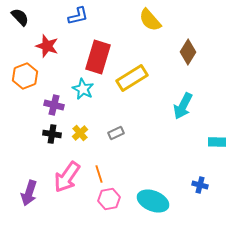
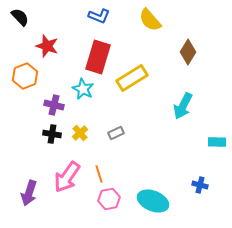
blue L-shape: moved 21 px right; rotated 35 degrees clockwise
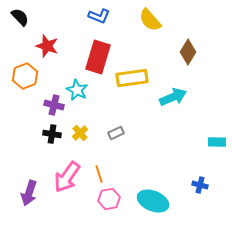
yellow rectangle: rotated 24 degrees clockwise
cyan star: moved 6 px left, 1 px down
cyan arrow: moved 10 px left, 9 px up; rotated 140 degrees counterclockwise
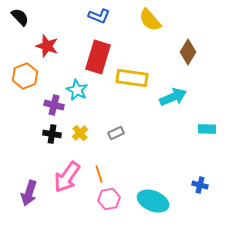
yellow rectangle: rotated 16 degrees clockwise
cyan rectangle: moved 10 px left, 13 px up
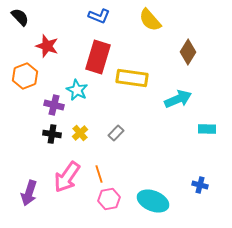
cyan arrow: moved 5 px right, 2 px down
gray rectangle: rotated 21 degrees counterclockwise
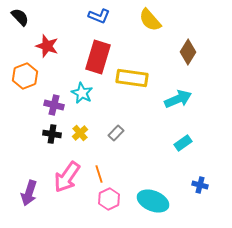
cyan star: moved 5 px right, 3 px down
cyan rectangle: moved 24 px left, 14 px down; rotated 36 degrees counterclockwise
pink hexagon: rotated 15 degrees counterclockwise
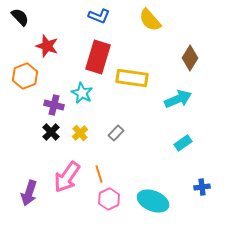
brown diamond: moved 2 px right, 6 px down
black cross: moved 1 px left, 2 px up; rotated 36 degrees clockwise
blue cross: moved 2 px right, 2 px down; rotated 21 degrees counterclockwise
